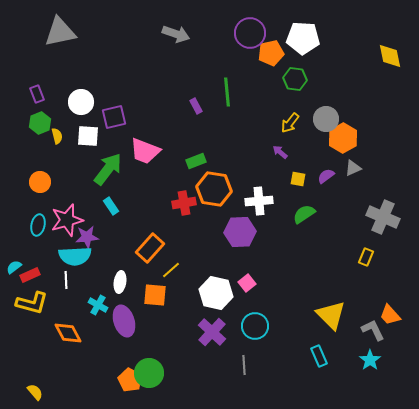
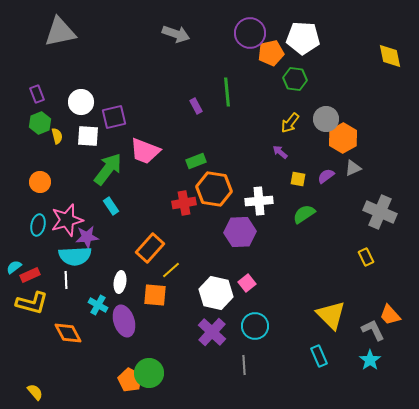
gray cross at (383, 217): moved 3 px left, 5 px up
yellow rectangle at (366, 257): rotated 48 degrees counterclockwise
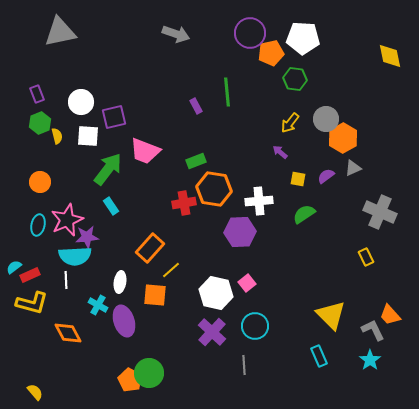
pink star at (67, 220): rotated 8 degrees counterclockwise
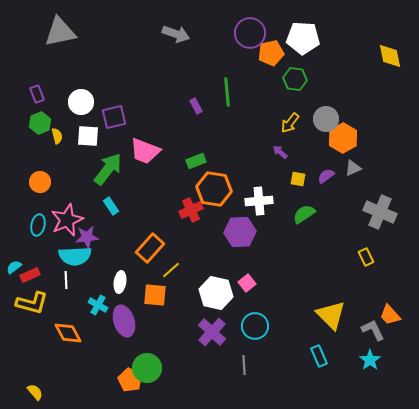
red cross at (184, 203): moved 7 px right, 7 px down; rotated 15 degrees counterclockwise
green circle at (149, 373): moved 2 px left, 5 px up
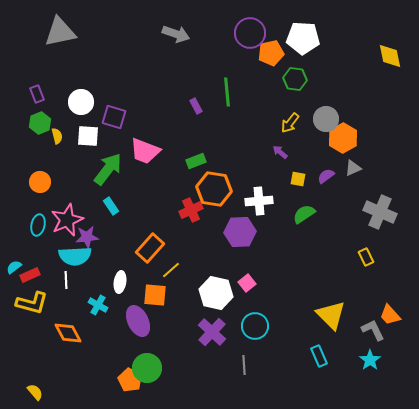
purple square at (114, 117): rotated 30 degrees clockwise
purple ellipse at (124, 321): moved 14 px right; rotated 8 degrees counterclockwise
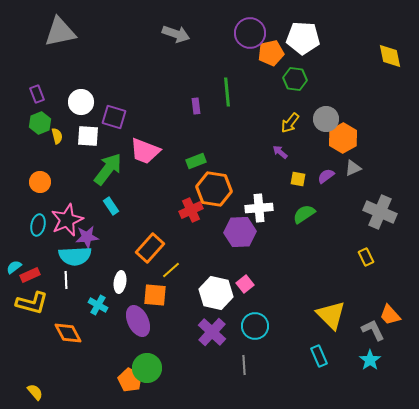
purple rectangle at (196, 106): rotated 21 degrees clockwise
white cross at (259, 201): moved 7 px down
pink square at (247, 283): moved 2 px left, 1 px down
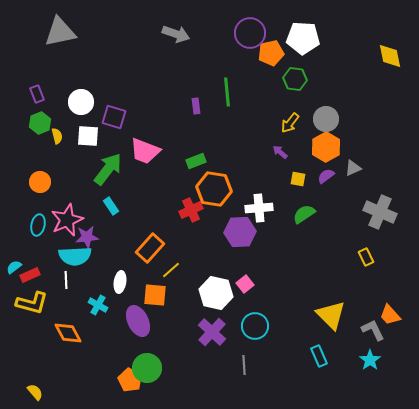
orange hexagon at (343, 138): moved 17 px left, 9 px down
